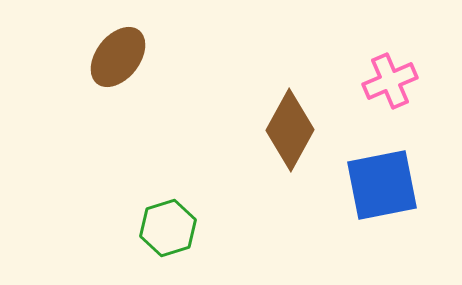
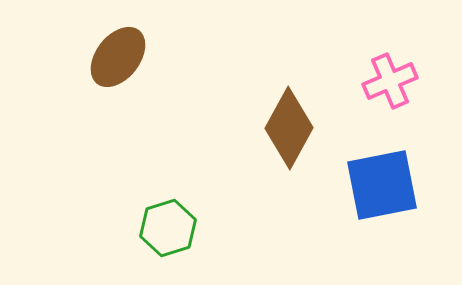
brown diamond: moved 1 px left, 2 px up
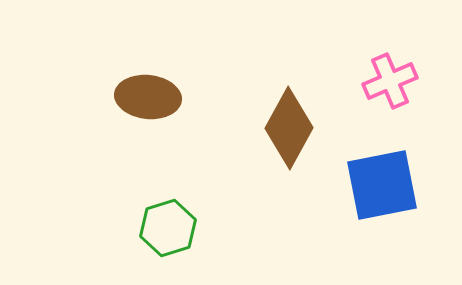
brown ellipse: moved 30 px right, 40 px down; rotated 58 degrees clockwise
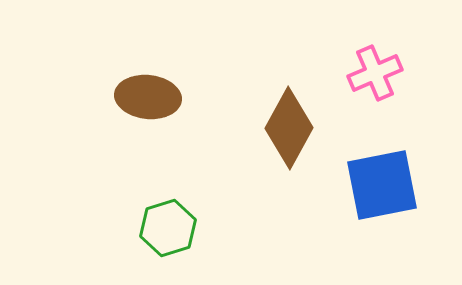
pink cross: moved 15 px left, 8 px up
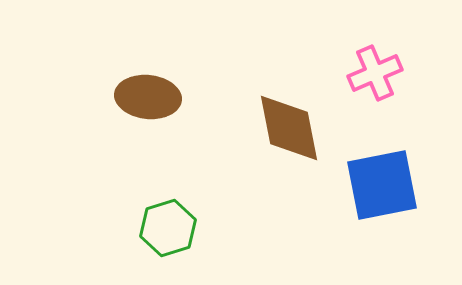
brown diamond: rotated 40 degrees counterclockwise
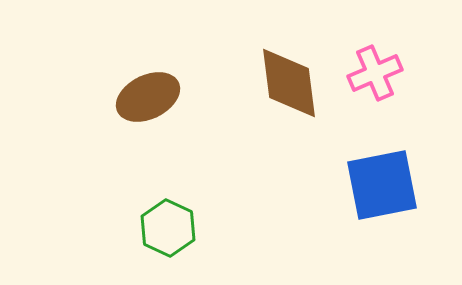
brown ellipse: rotated 32 degrees counterclockwise
brown diamond: moved 45 px up; rotated 4 degrees clockwise
green hexagon: rotated 18 degrees counterclockwise
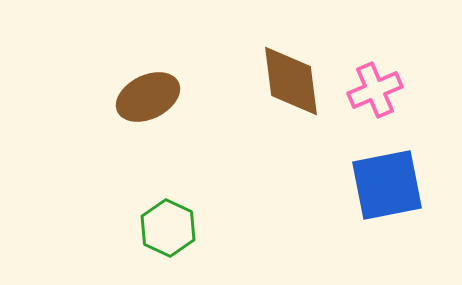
pink cross: moved 17 px down
brown diamond: moved 2 px right, 2 px up
blue square: moved 5 px right
